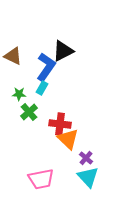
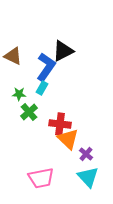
purple cross: moved 4 px up
pink trapezoid: moved 1 px up
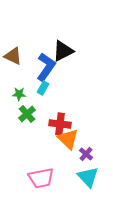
cyan rectangle: moved 1 px right
green cross: moved 2 px left, 2 px down
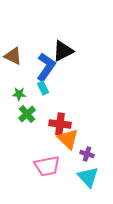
cyan rectangle: rotated 56 degrees counterclockwise
purple cross: moved 1 px right; rotated 24 degrees counterclockwise
pink trapezoid: moved 6 px right, 12 px up
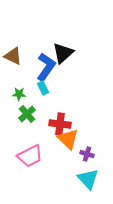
black triangle: moved 2 px down; rotated 15 degrees counterclockwise
pink trapezoid: moved 17 px left, 10 px up; rotated 16 degrees counterclockwise
cyan triangle: moved 2 px down
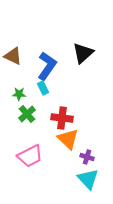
black triangle: moved 20 px right
blue L-shape: moved 1 px right, 1 px up
red cross: moved 2 px right, 6 px up
purple cross: moved 3 px down
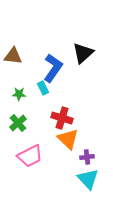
brown triangle: rotated 18 degrees counterclockwise
blue L-shape: moved 6 px right, 2 px down
green cross: moved 9 px left, 9 px down
red cross: rotated 10 degrees clockwise
purple cross: rotated 24 degrees counterclockwise
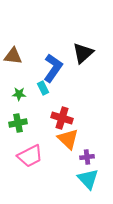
green cross: rotated 30 degrees clockwise
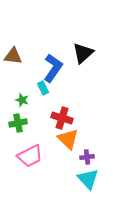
green star: moved 3 px right, 6 px down; rotated 16 degrees clockwise
